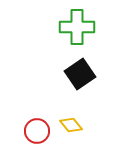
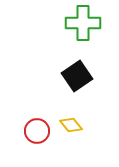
green cross: moved 6 px right, 4 px up
black square: moved 3 px left, 2 px down
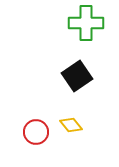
green cross: moved 3 px right
red circle: moved 1 px left, 1 px down
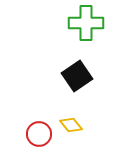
red circle: moved 3 px right, 2 px down
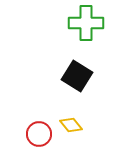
black square: rotated 24 degrees counterclockwise
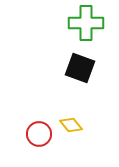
black square: moved 3 px right, 8 px up; rotated 12 degrees counterclockwise
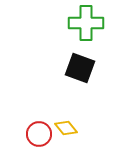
yellow diamond: moved 5 px left, 3 px down
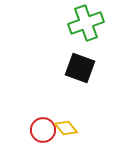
green cross: rotated 20 degrees counterclockwise
red circle: moved 4 px right, 4 px up
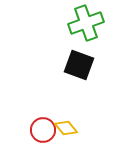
black square: moved 1 px left, 3 px up
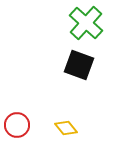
green cross: rotated 28 degrees counterclockwise
red circle: moved 26 px left, 5 px up
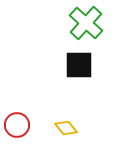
black square: rotated 20 degrees counterclockwise
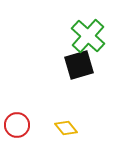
green cross: moved 2 px right, 13 px down
black square: rotated 16 degrees counterclockwise
